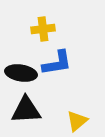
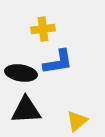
blue L-shape: moved 1 px right, 1 px up
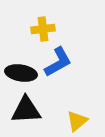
blue L-shape: rotated 20 degrees counterclockwise
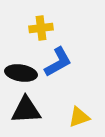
yellow cross: moved 2 px left, 1 px up
yellow triangle: moved 2 px right, 4 px up; rotated 20 degrees clockwise
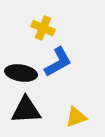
yellow cross: moved 2 px right; rotated 30 degrees clockwise
yellow triangle: moved 3 px left
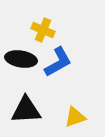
yellow cross: moved 2 px down
black ellipse: moved 14 px up
yellow triangle: moved 1 px left
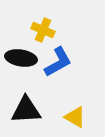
black ellipse: moved 1 px up
yellow triangle: rotated 50 degrees clockwise
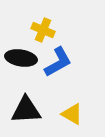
yellow triangle: moved 3 px left, 3 px up
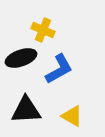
black ellipse: rotated 28 degrees counterclockwise
blue L-shape: moved 1 px right, 7 px down
yellow triangle: moved 2 px down
